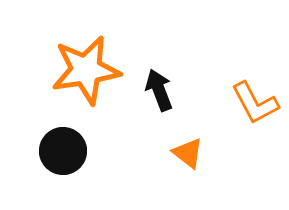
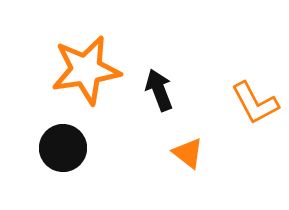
black circle: moved 3 px up
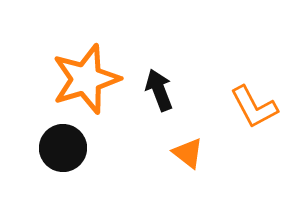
orange star: moved 9 px down; rotated 8 degrees counterclockwise
orange L-shape: moved 1 px left, 4 px down
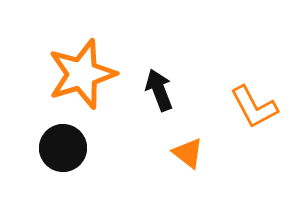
orange star: moved 4 px left, 5 px up
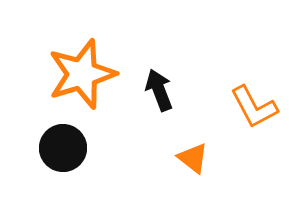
orange triangle: moved 5 px right, 5 px down
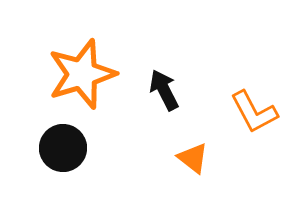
black arrow: moved 5 px right; rotated 6 degrees counterclockwise
orange L-shape: moved 5 px down
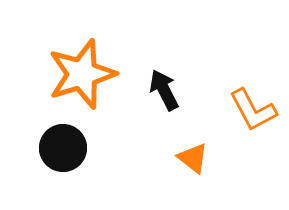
orange L-shape: moved 1 px left, 2 px up
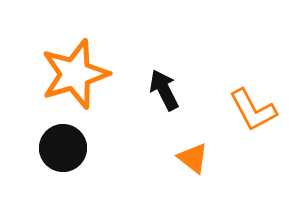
orange star: moved 7 px left
